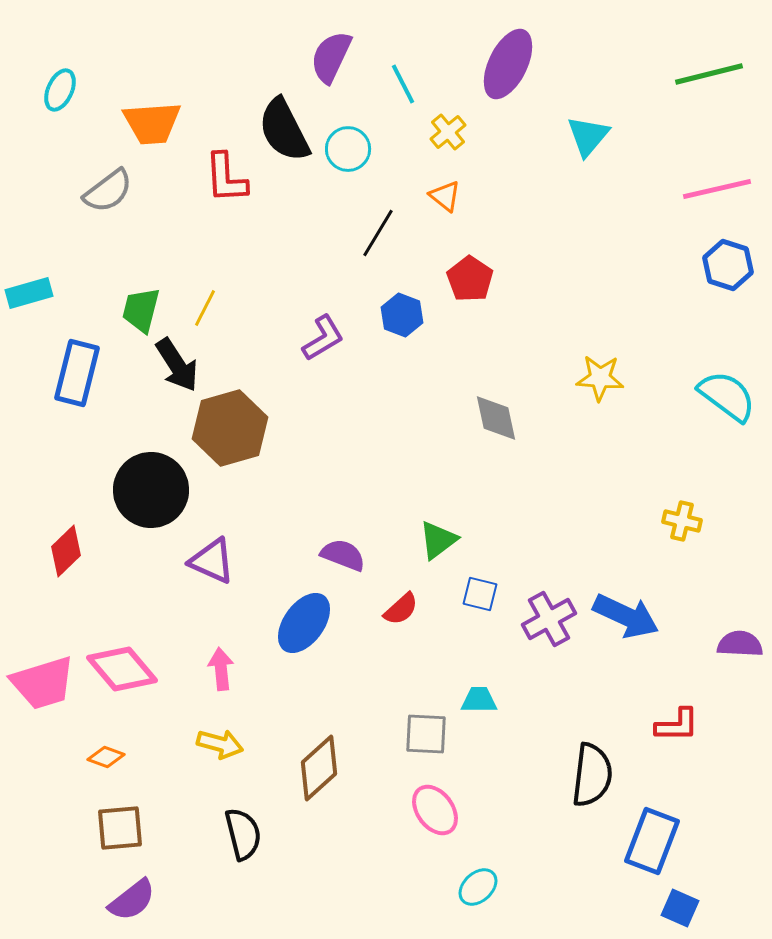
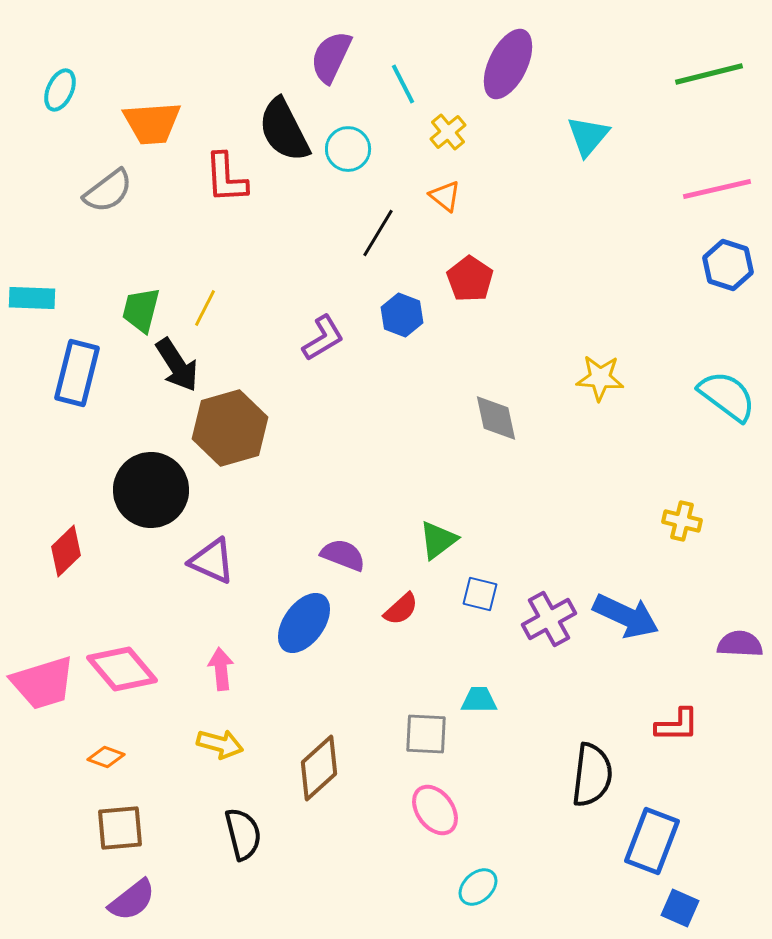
cyan rectangle at (29, 293): moved 3 px right, 5 px down; rotated 18 degrees clockwise
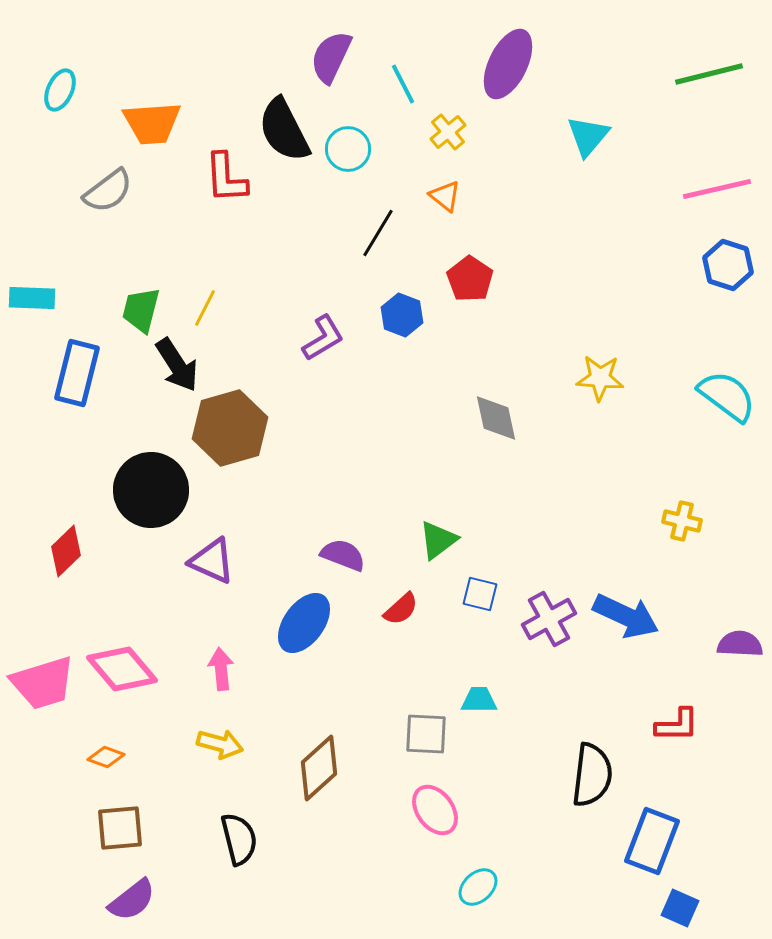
black semicircle at (243, 834): moved 4 px left, 5 px down
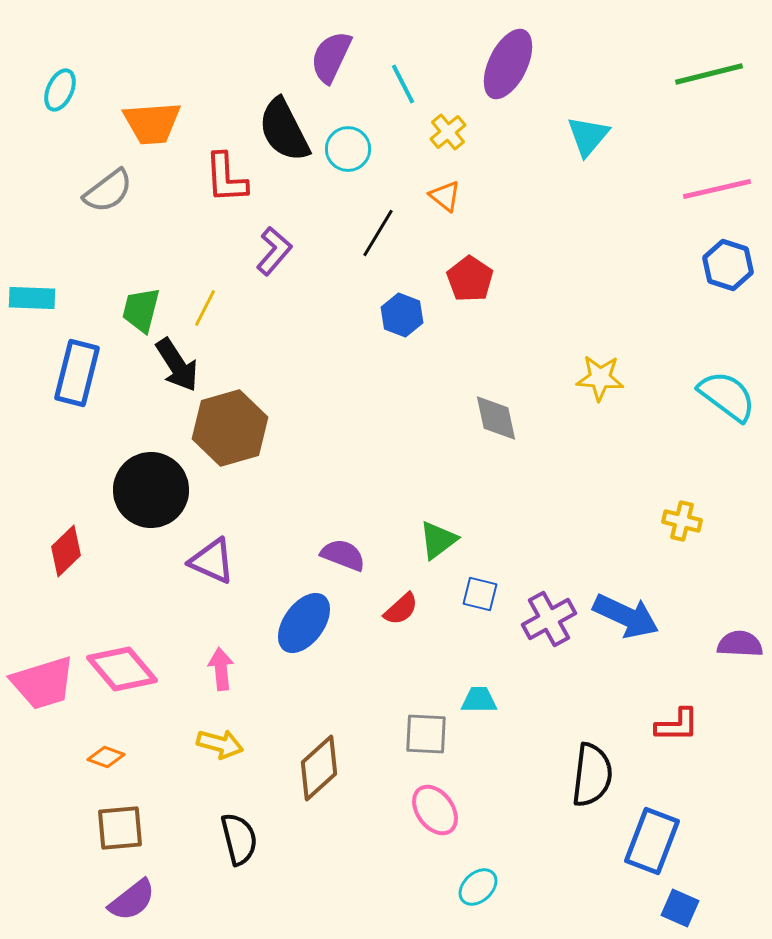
purple L-shape at (323, 338): moved 49 px left, 87 px up; rotated 18 degrees counterclockwise
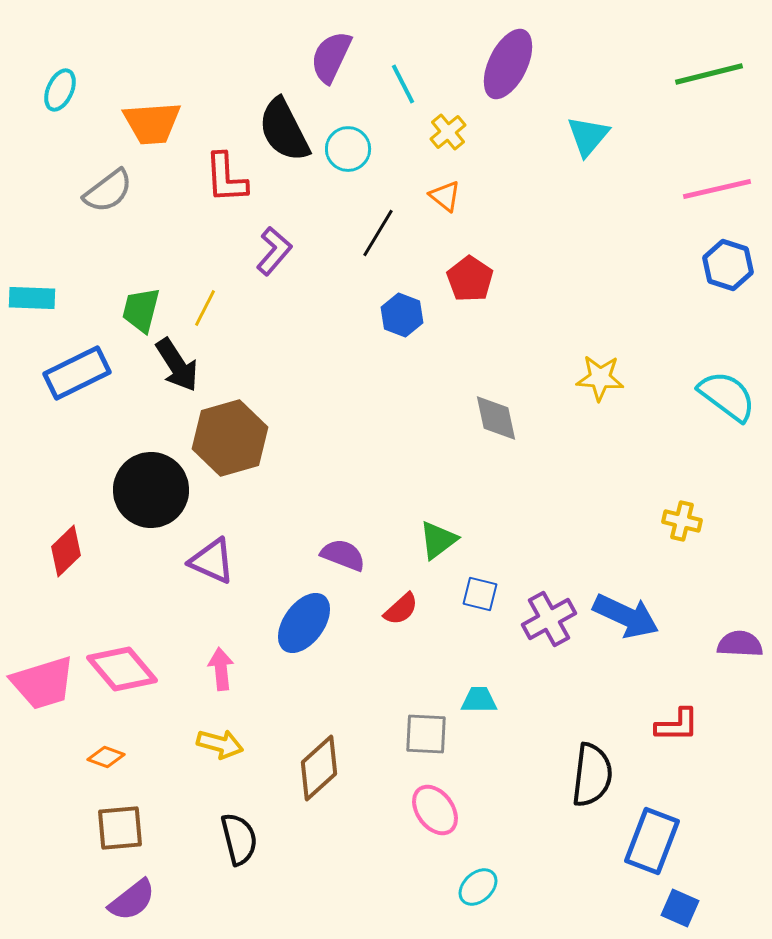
blue rectangle at (77, 373): rotated 50 degrees clockwise
brown hexagon at (230, 428): moved 10 px down
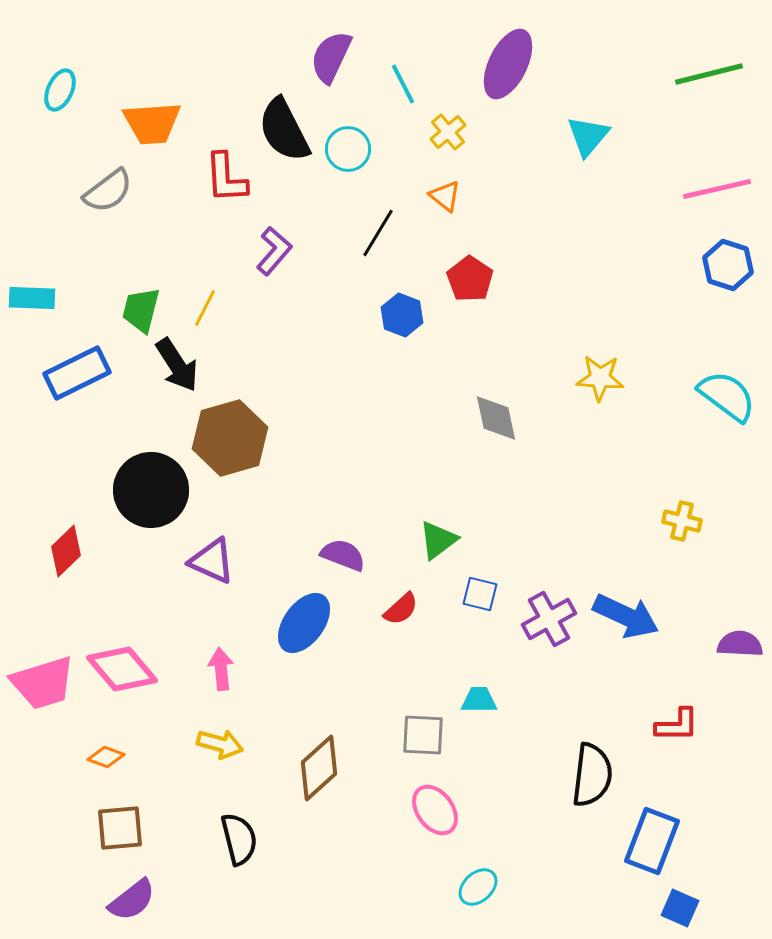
gray square at (426, 734): moved 3 px left, 1 px down
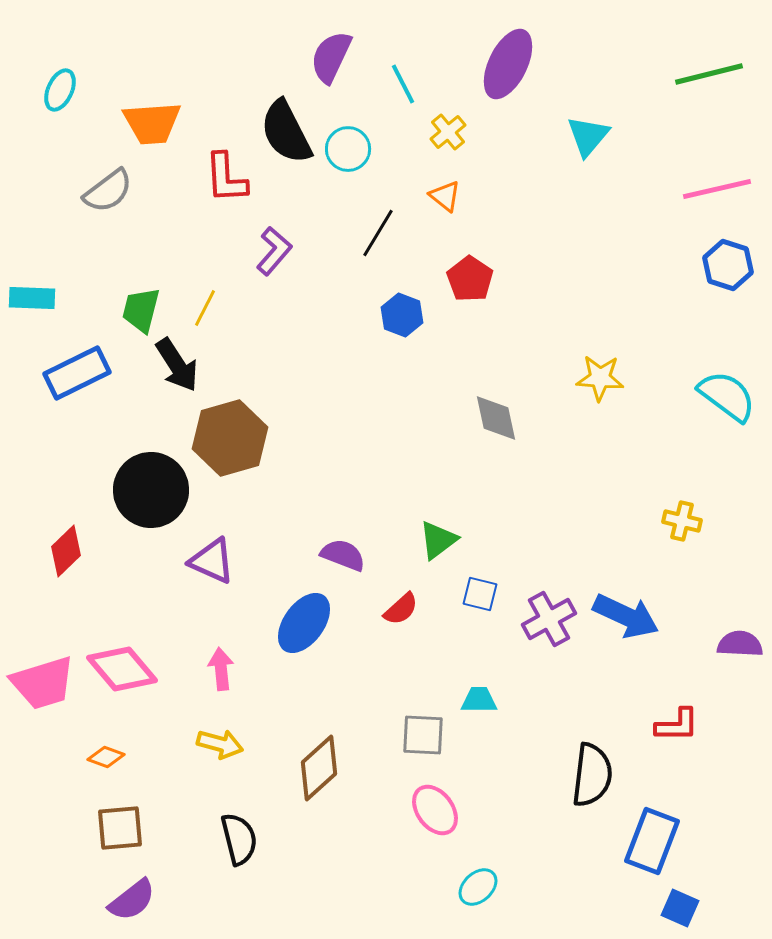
black semicircle at (284, 130): moved 2 px right, 2 px down
